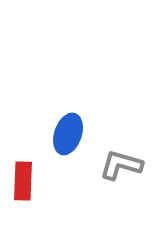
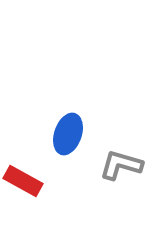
red rectangle: rotated 63 degrees counterclockwise
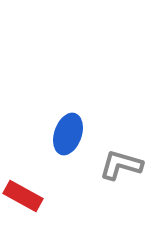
red rectangle: moved 15 px down
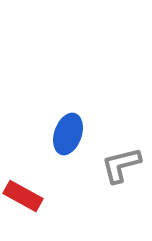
gray L-shape: rotated 30 degrees counterclockwise
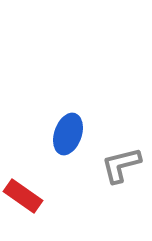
red rectangle: rotated 6 degrees clockwise
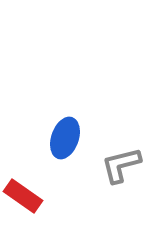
blue ellipse: moved 3 px left, 4 px down
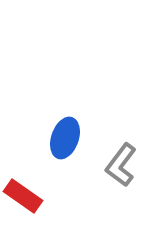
gray L-shape: rotated 39 degrees counterclockwise
